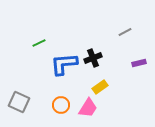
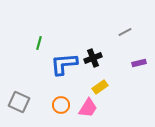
green line: rotated 48 degrees counterclockwise
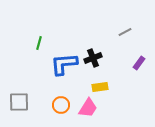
purple rectangle: rotated 40 degrees counterclockwise
yellow rectangle: rotated 28 degrees clockwise
gray square: rotated 25 degrees counterclockwise
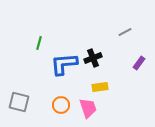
gray square: rotated 15 degrees clockwise
pink trapezoid: rotated 50 degrees counterclockwise
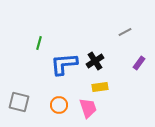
black cross: moved 2 px right, 3 px down; rotated 12 degrees counterclockwise
orange circle: moved 2 px left
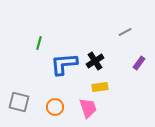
orange circle: moved 4 px left, 2 px down
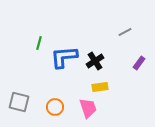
blue L-shape: moved 7 px up
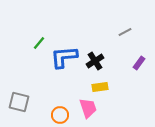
green line: rotated 24 degrees clockwise
orange circle: moved 5 px right, 8 px down
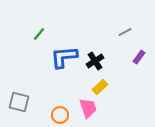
green line: moved 9 px up
purple rectangle: moved 6 px up
yellow rectangle: rotated 35 degrees counterclockwise
